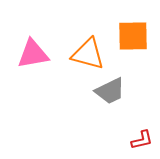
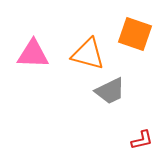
orange square: moved 2 px right, 2 px up; rotated 20 degrees clockwise
pink triangle: rotated 12 degrees clockwise
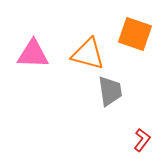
gray trapezoid: rotated 72 degrees counterclockwise
red L-shape: rotated 40 degrees counterclockwise
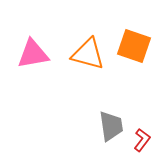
orange square: moved 1 px left, 12 px down
pink triangle: rotated 12 degrees counterclockwise
gray trapezoid: moved 1 px right, 35 px down
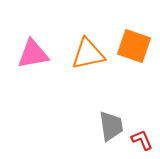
orange triangle: rotated 27 degrees counterclockwise
red L-shape: rotated 60 degrees counterclockwise
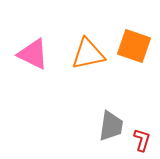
pink triangle: rotated 36 degrees clockwise
gray trapezoid: rotated 16 degrees clockwise
red L-shape: rotated 40 degrees clockwise
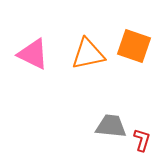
gray trapezoid: rotated 92 degrees counterclockwise
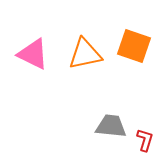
orange triangle: moved 3 px left
red L-shape: moved 3 px right
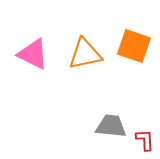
red L-shape: rotated 20 degrees counterclockwise
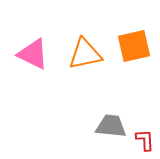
orange square: rotated 32 degrees counterclockwise
